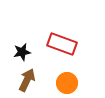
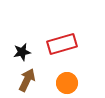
red rectangle: rotated 36 degrees counterclockwise
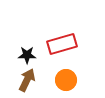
black star: moved 5 px right, 3 px down; rotated 12 degrees clockwise
orange circle: moved 1 px left, 3 px up
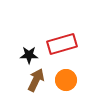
black star: moved 2 px right
brown arrow: moved 9 px right
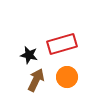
black star: rotated 12 degrees clockwise
orange circle: moved 1 px right, 3 px up
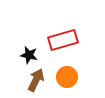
red rectangle: moved 1 px right, 4 px up
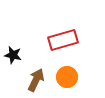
black star: moved 16 px left
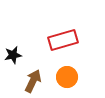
black star: rotated 24 degrees counterclockwise
brown arrow: moved 3 px left, 1 px down
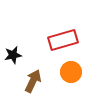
orange circle: moved 4 px right, 5 px up
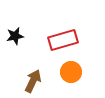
black star: moved 2 px right, 19 px up
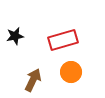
brown arrow: moved 1 px up
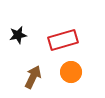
black star: moved 3 px right, 1 px up
brown arrow: moved 3 px up
